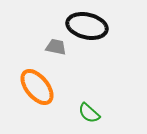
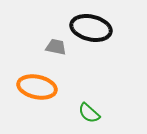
black ellipse: moved 4 px right, 2 px down
orange ellipse: rotated 39 degrees counterclockwise
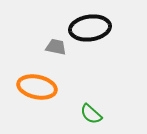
black ellipse: moved 1 px left; rotated 21 degrees counterclockwise
green semicircle: moved 2 px right, 1 px down
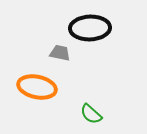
black ellipse: rotated 6 degrees clockwise
gray trapezoid: moved 4 px right, 6 px down
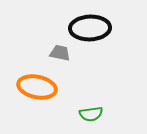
green semicircle: rotated 50 degrees counterclockwise
